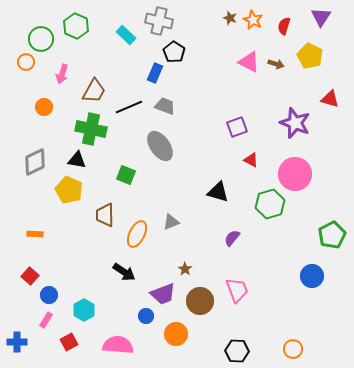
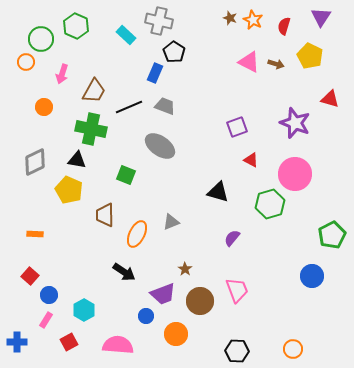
gray ellipse at (160, 146): rotated 20 degrees counterclockwise
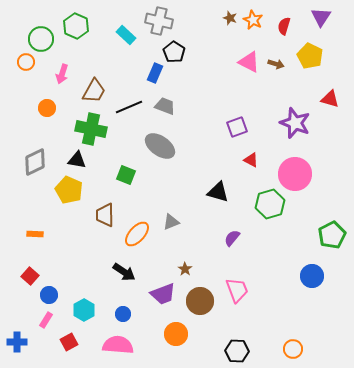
orange circle at (44, 107): moved 3 px right, 1 px down
orange ellipse at (137, 234): rotated 16 degrees clockwise
blue circle at (146, 316): moved 23 px left, 2 px up
